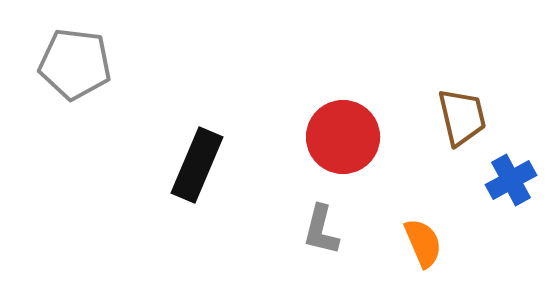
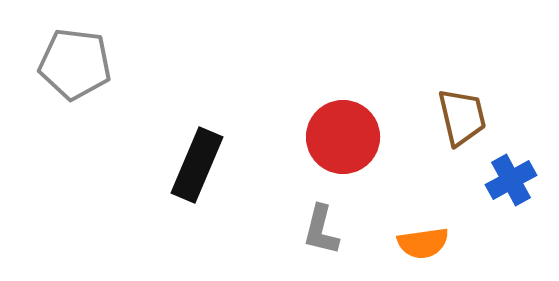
orange semicircle: rotated 105 degrees clockwise
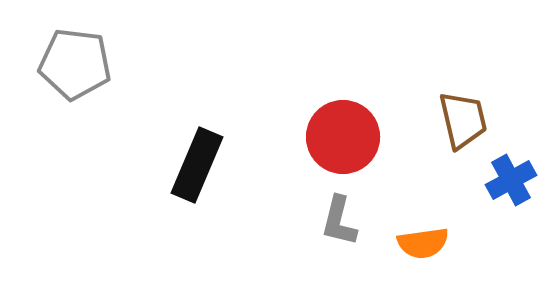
brown trapezoid: moved 1 px right, 3 px down
gray L-shape: moved 18 px right, 9 px up
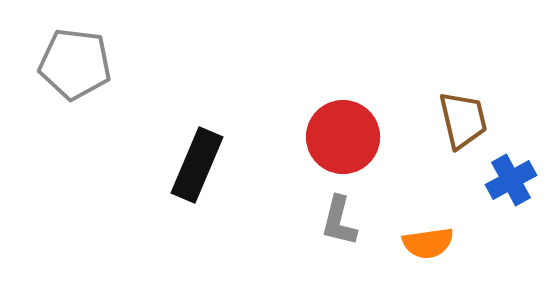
orange semicircle: moved 5 px right
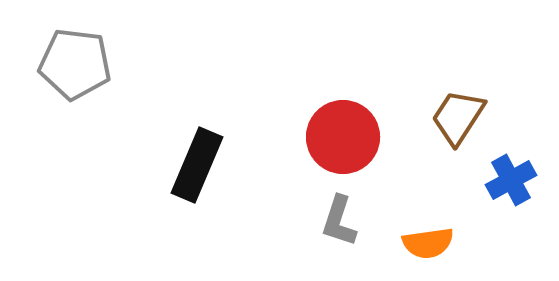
brown trapezoid: moved 5 px left, 3 px up; rotated 134 degrees counterclockwise
gray L-shape: rotated 4 degrees clockwise
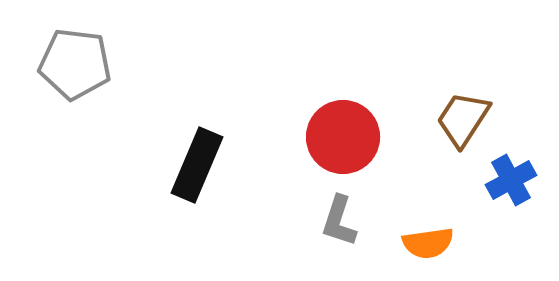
brown trapezoid: moved 5 px right, 2 px down
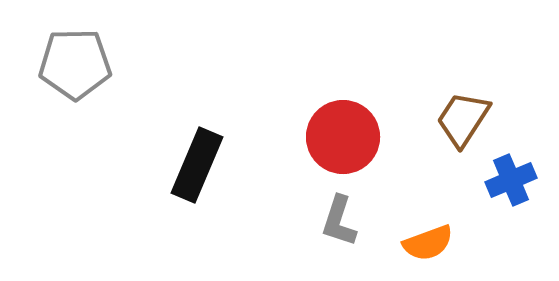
gray pentagon: rotated 8 degrees counterclockwise
blue cross: rotated 6 degrees clockwise
orange semicircle: rotated 12 degrees counterclockwise
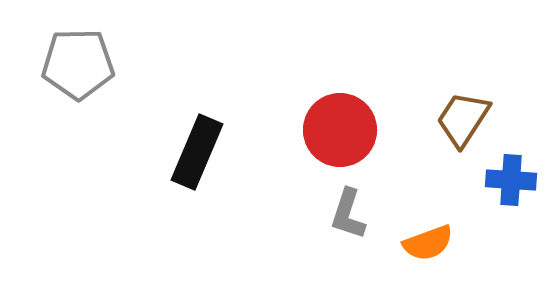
gray pentagon: moved 3 px right
red circle: moved 3 px left, 7 px up
black rectangle: moved 13 px up
blue cross: rotated 27 degrees clockwise
gray L-shape: moved 9 px right, 7 px up
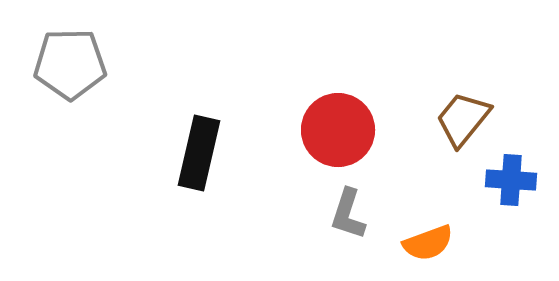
gray pentagon: moved 8 px left
brown trapezoid: rotated 6 degrees clockwise
red circle: moved 2 px left
black rectangle: moved 2 px right, 1 px down; rotated 10 degrees counterclockwise
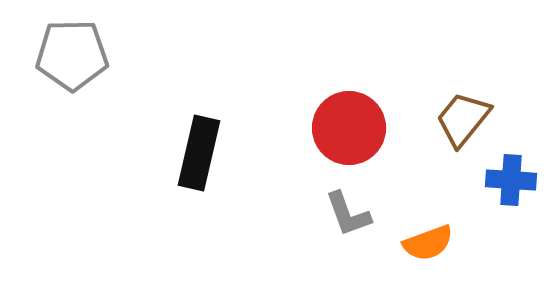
gray pentagon: moved 2 px right, 9 px up
red circle: moved 11 px right, 2 px up
gray L-shape: rotated 38 degrees counterclockwise
